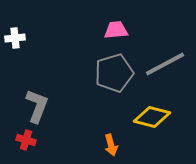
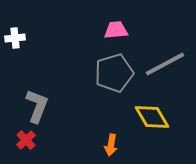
yellow diamond: rotated 45 degrees clockwise
red cross: rotated 30 degrees clockwise
orange arrow: rotated 25 degrees clockwise
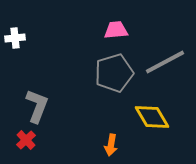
gray line: moved 2 px up
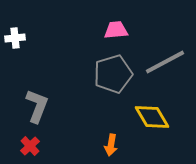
gray pentagon: moved 1 px left, 1 px down
red cross: moved 4 px right, 6 px down
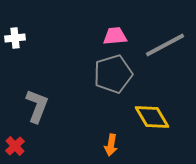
pink trapezoid: moved 1 px left, 6 px down
gray line: moved 17 px up
red cross: moved 15 px left
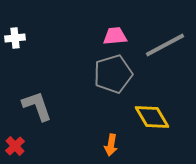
gray L-shape: rotated 40 degrees counterclockwise
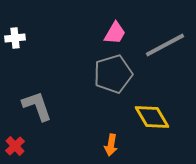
pink trapezoid: moved 3 px up; rotated 125 degrees clockwise
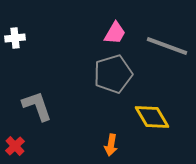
gray line: moved 2 px right, 1 px down; rotated 48 degrees clockwise
